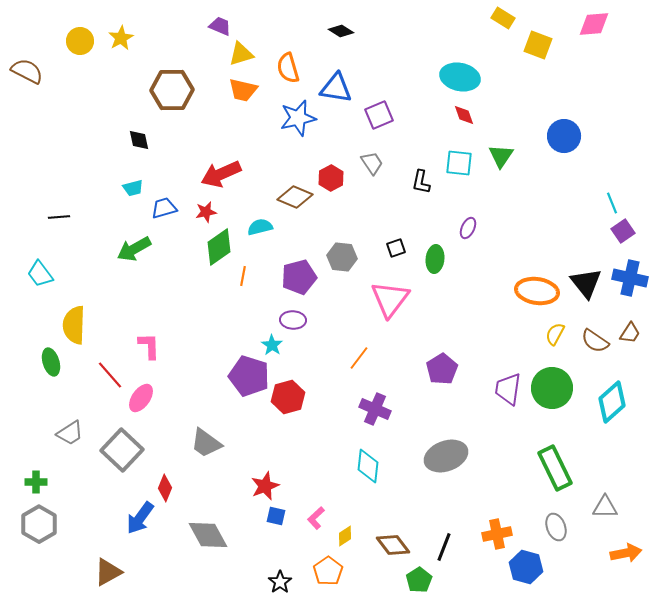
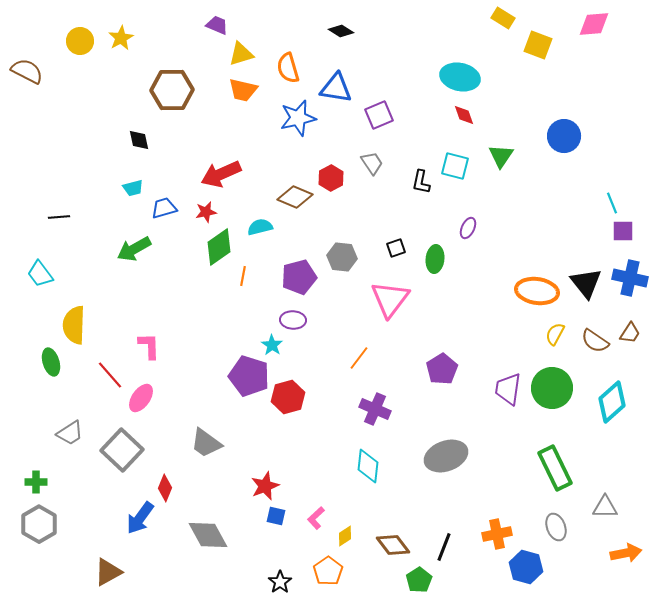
purple trapezoid at (220, 26): moved 3 px left, 1 px up
cyan square at (459, 163): moved 4 px left, 3 px down; rotated 8 degrees clockwise
purple square at (623, 231): rotated 35 degrees clockwise
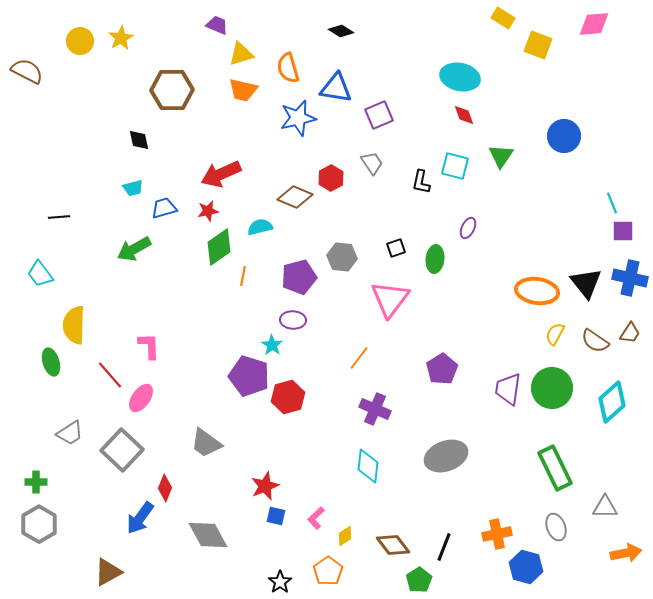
red star at (206, 212): moved 2 px right, 1 px up
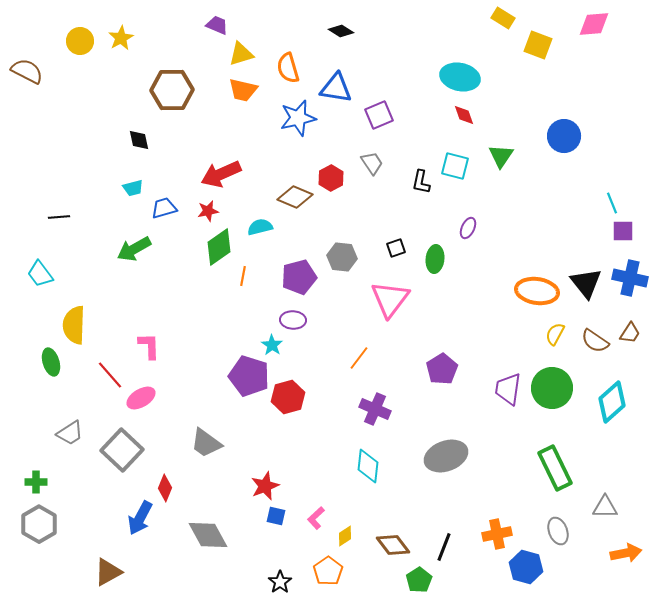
pink ellipse at (141, 398): rotated 24 degrees clockwise
blue arrow at (140, 518): rotated 8 degrees counterclockwise
gray ellipse at (556, 527): moved 2 px right, 4 px down
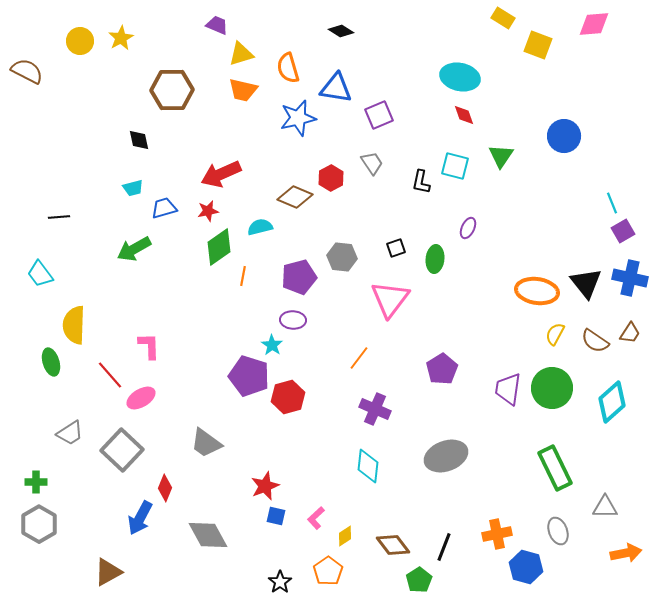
purple square at (623, 231): rotated 30 degrees counterclockwise
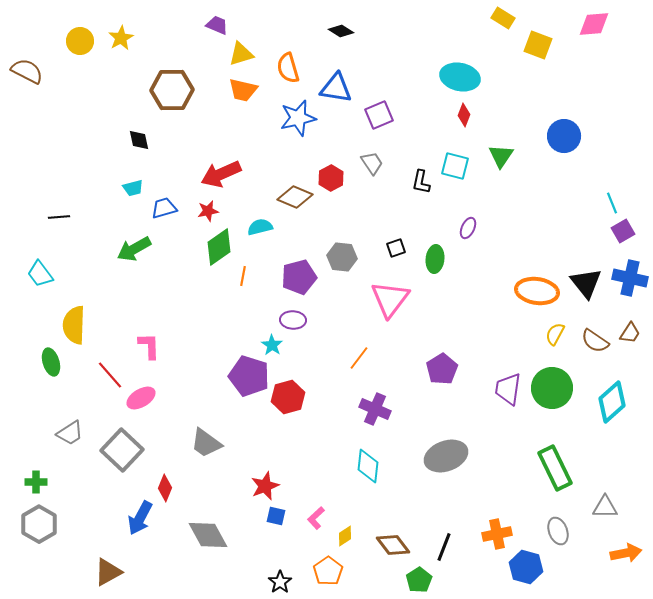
red diamond at (464, 115): rotated 40 degrees clockwise
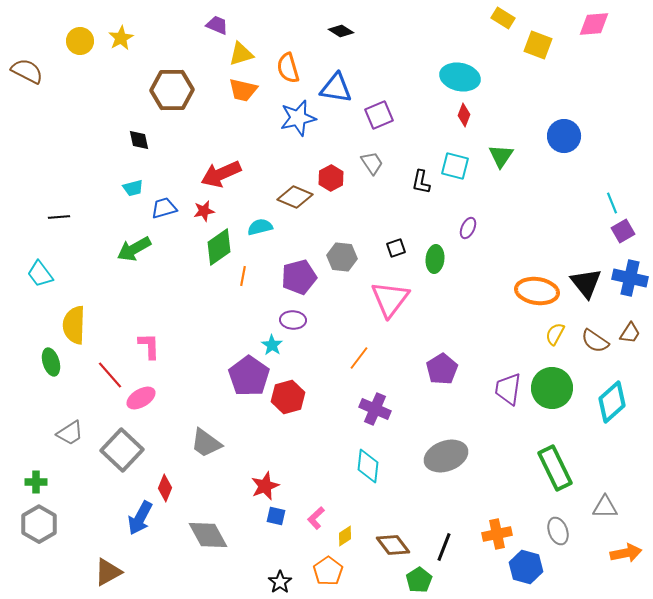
red star at (208, 211): moved 4 px left
purple pentagon at (249, 376): rotated 18 degrees clockwise
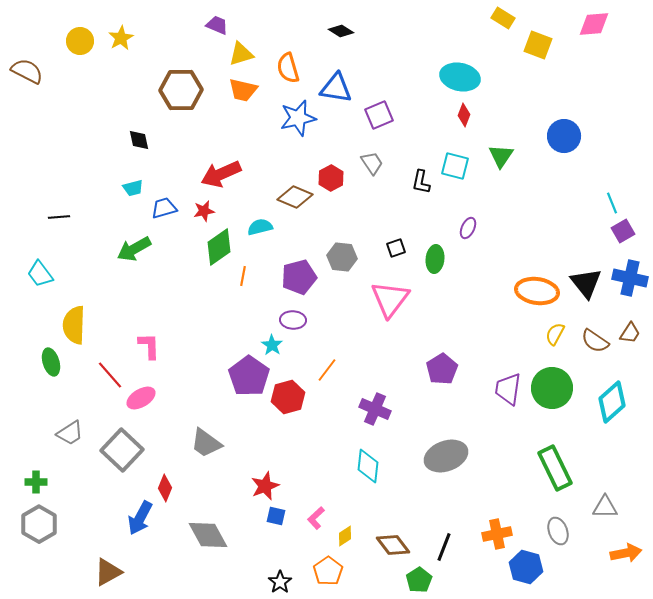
brown hexagon at (172, 90): moved 9 px right
orange line at (359, 358): moved 32 px left, 12 px down
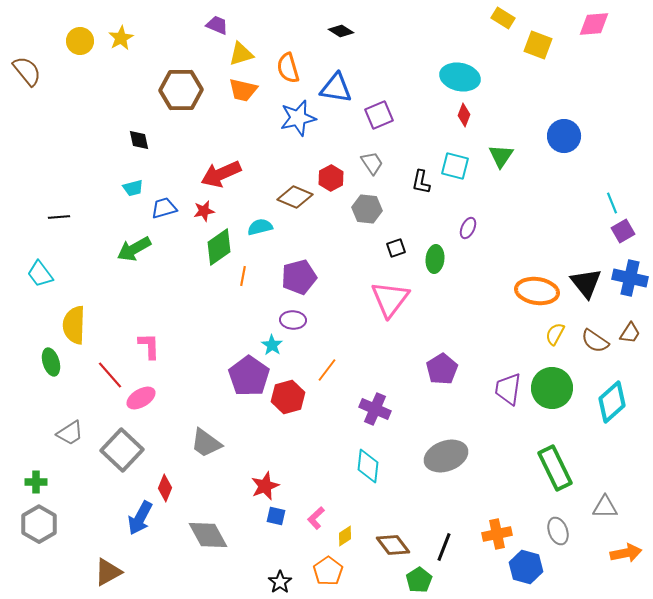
brown semicircle at (27, 71): rotated 24 degrees clockwise
gray hexagon at (342, 257): moved 25 px right, 48 px up
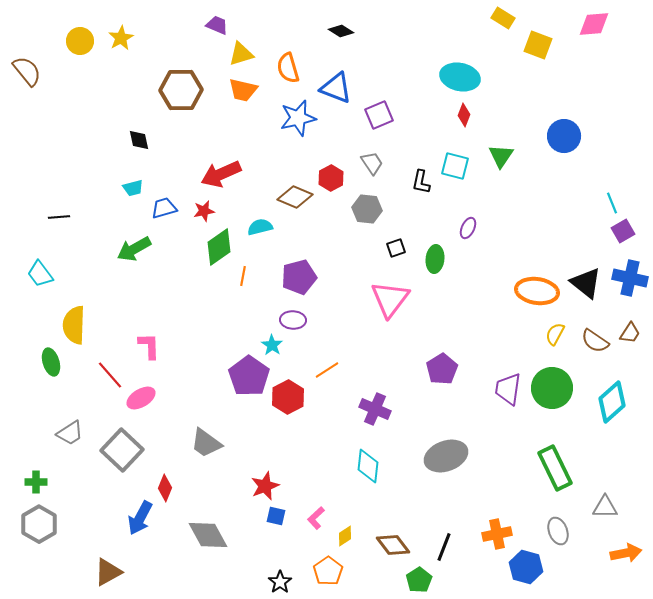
blue triangle at (336, 88): rotated 12 degrees clockwise
black triangle at (586, 283): rotated 12 degrees counterclockwise
orange line at (327, 370): rotated 20 degrees clockwise
red hexagon at (288, 397): rotated 12 degrees counterclockwise
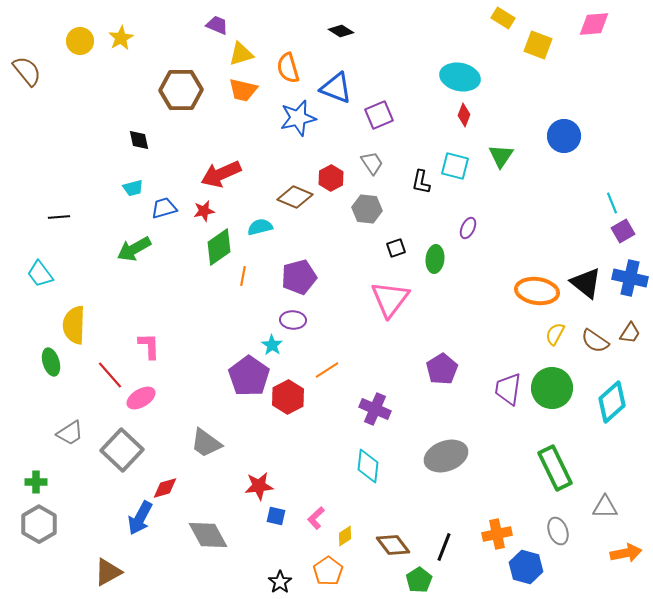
red star at (265, 486): moved 6 px left; rotated 16 degrees clockwise
red diamond at (165, 488): rotated 52 degrees clockwise
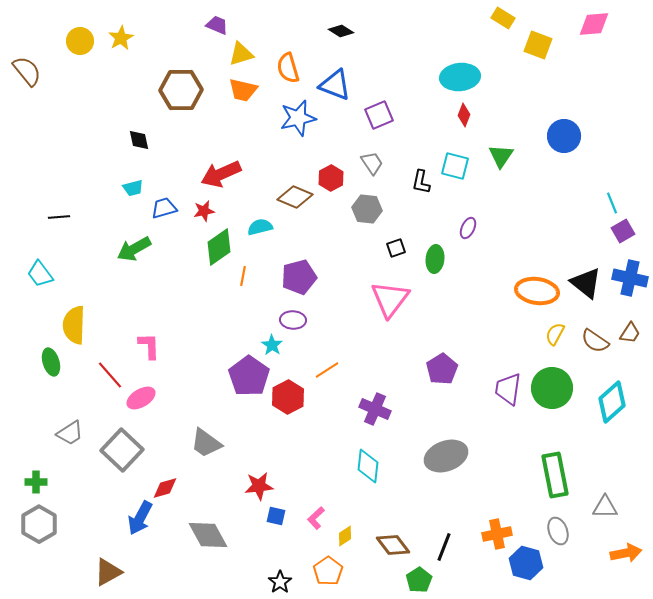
cyan ellipse at (460, 77): rotated 18 degrees counterclockwise
blue triangle at (336, 88): moved 1 px left, 3 px up
green rectangle at (555, 468): moved 7 px down; rotated 15 degrees clockwise
blue hexagon at (526, 567): moved 4 px up
